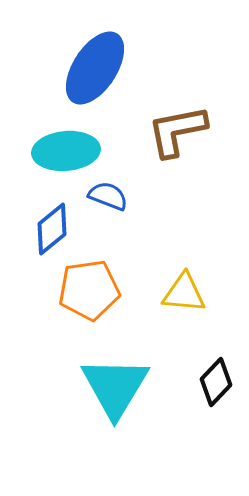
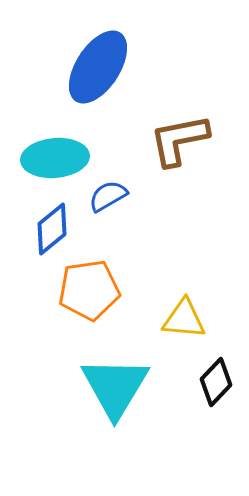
blue ellipse: moved 3 px right, 1 px up
brown L-shape: moved 2 px right, 9 px down
cyan ellipse: moved 11 px left, 7 px down
blue semicircle: rotated 51 degrees counterclockwise
yellow triangle: moved 26 px down
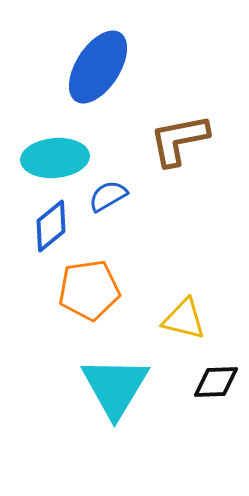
blue diamond: moved 1 px left, 3 px up
yellow triangle: rotated 9 degrees clockwise
black diamond: rotated 45 degrees clockwise
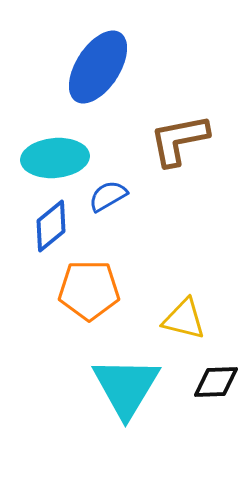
orange pentagon: rotated 8 degrees clockwise
cyan triangle: moved 11 px right
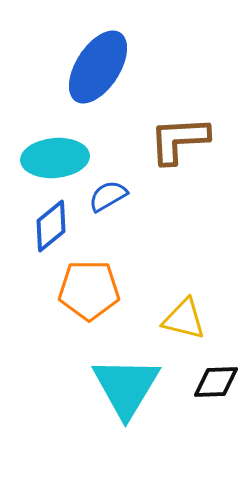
brown L-shape: rotated 8 degrees clockwise
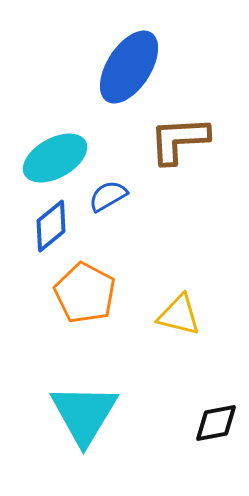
blue ellipse: moved 31 px right
cyan ellipse: rotated 24 degrees counterclockwise
orange pentagon: moved 4 px left, 3 px down; rotated 28 degrees clockwise
yellow triangle: moved 5 px left, 4 px up
black diamond: moved 41 px down; rotated 9 degrees counterclockwise
cyan triangle: moved 42 px left, 27 px down
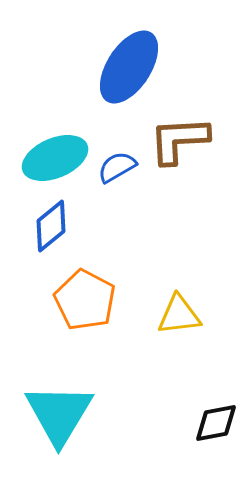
cyan ellipse: rotated 6 degrees clockwise
blue semicircle: moved 9 px right, 29 px up
orange pentagon: moved 7 px down
yellow triangle: rotated 21 degrees counterclockwise
cyan triangle: moved 25 px left
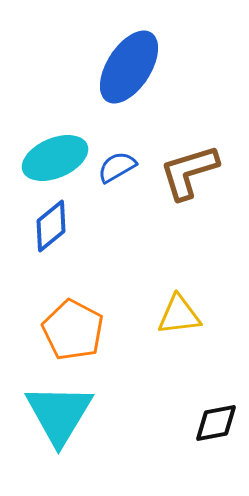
brown L-shape: moved 10 px right, 32 px down; rotated 14 degrees counterclockwise
orange pentagon: moved 12 px left, 30 px down
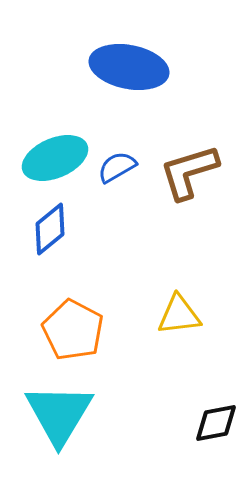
blue ellipse: rotated 68 degrees clockwise
blue diamond: moved 1 px left, 3 px down
